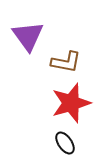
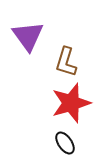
brown L-shape: rotated 96 degrees clockwise
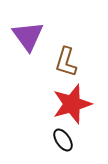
red star: moved 1 px right, 1 px down
black ellipse: moved 2 px left, 3 px up
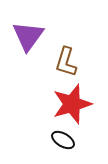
purple triangle: rotated 12 degrees clockwise
black ellipse: rotated 25 degrees counterclockwise
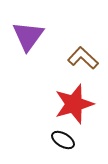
brown L-shape: moved 17 px right, 4 px up; rotated 116 degrees clockwise
red star: moved 2 px right
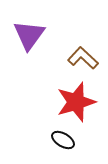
purple triangle: moved 1 px right, 1 px up
red star: moved 2 px right, 2 px up
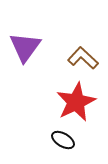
purple triangle: moved 4 px left, 12 px down
red star: rotated 9 degrees counterclockwise
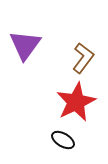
purple triangle: moved 2 px up
brown L-shape: rotated 84 degrees clockwise
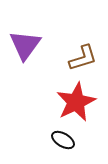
brown L-shape: rotated 36 degrees clockwise
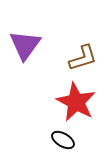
red star: rotated 18 degrees counterclockwise
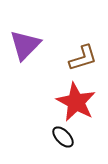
purple triangle: rotated 8 degrees clockwise
black ellipse: moved 3 px up; rotated 15 degrees clockwise
